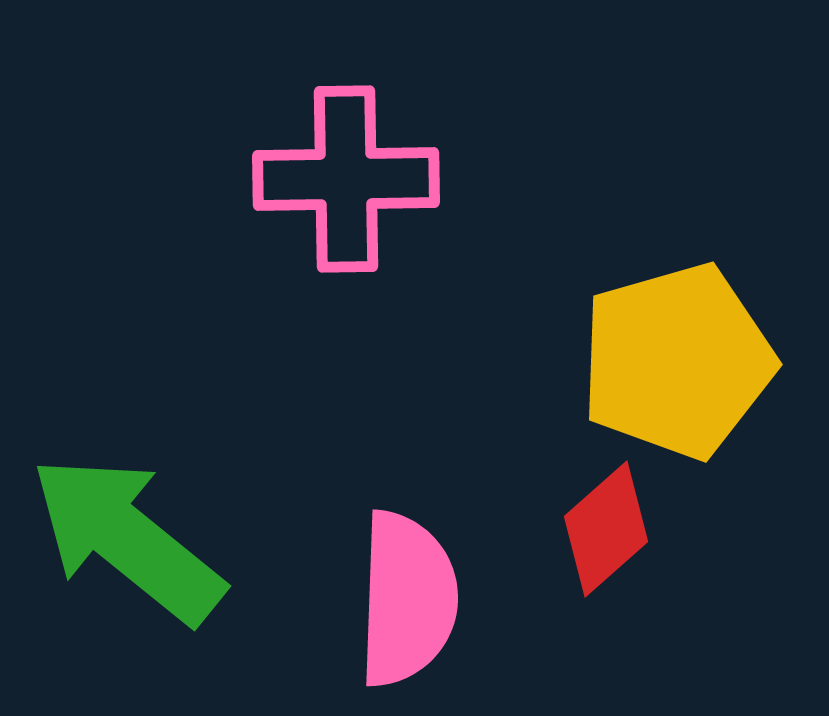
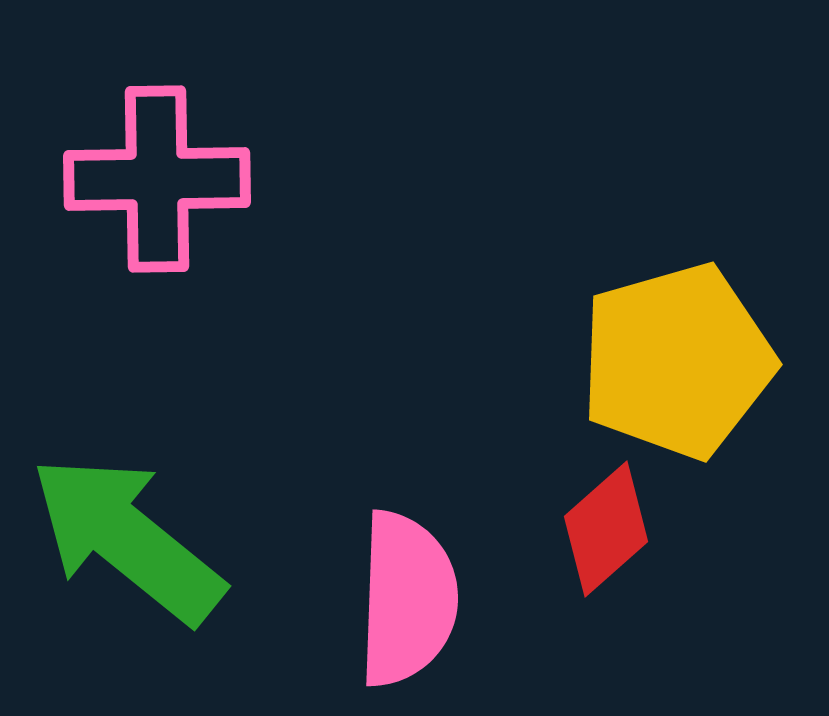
pink cross: moved 189 px left
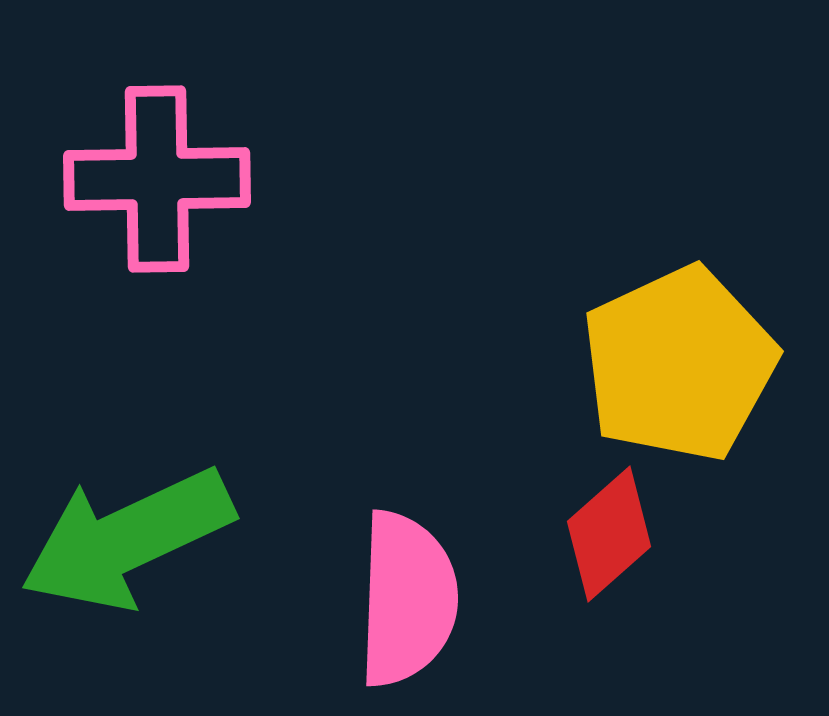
yellow pentagon: moved 2 px right, 3 px down; rotated 9 degrees counterclockwise
red diamond: moved 3 px right, 5 px down
green arrow: rotated 64 degrees counterclockwise
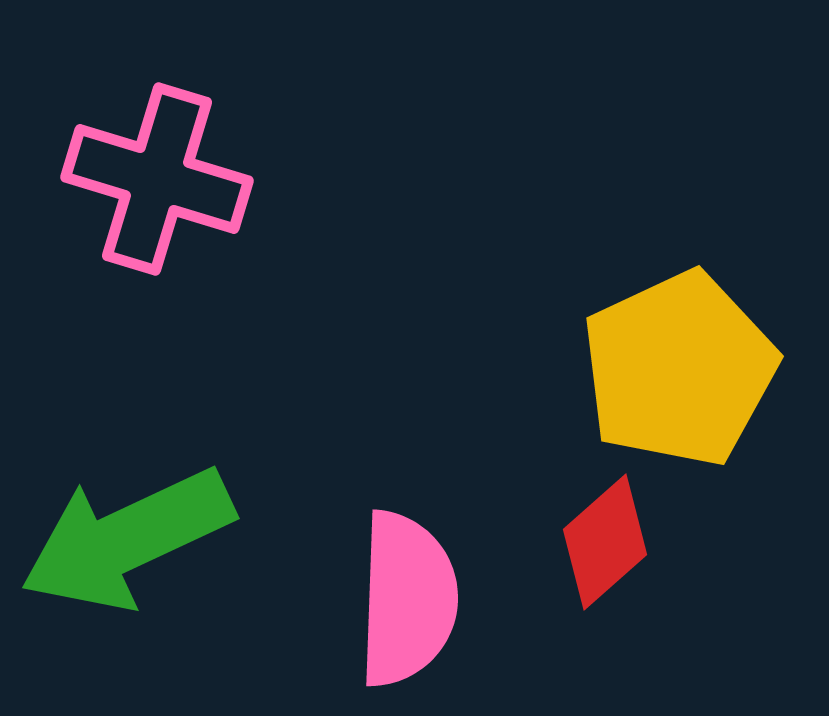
pink cross: rotated 18 degrees clockwise
yellow pentagon: moved 5 px down
red diamond: moved 4 px left, 8 px down
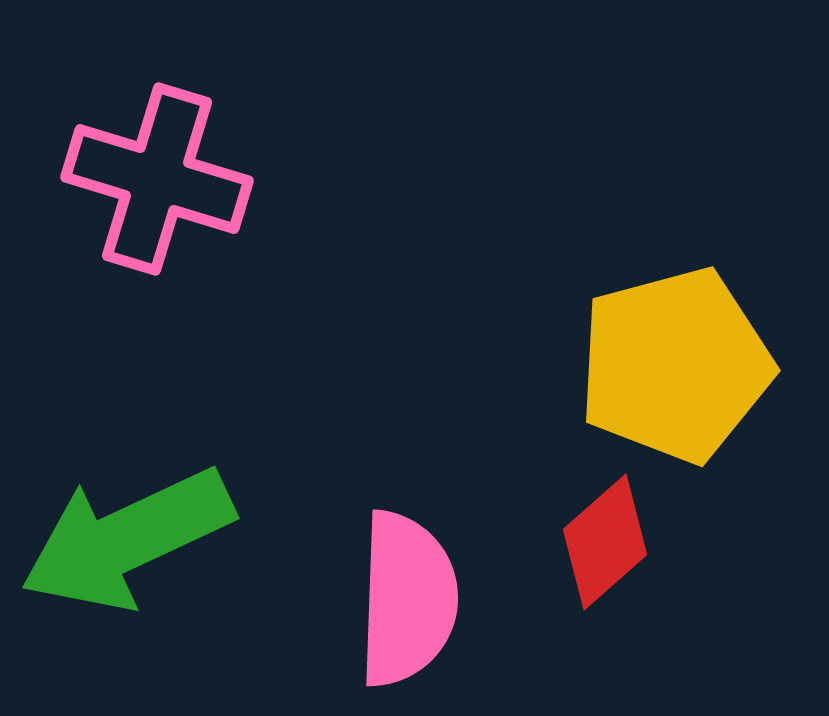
yellow pentagon: moved 4 px left, 4 px up; rotated 10 degrees clockwise
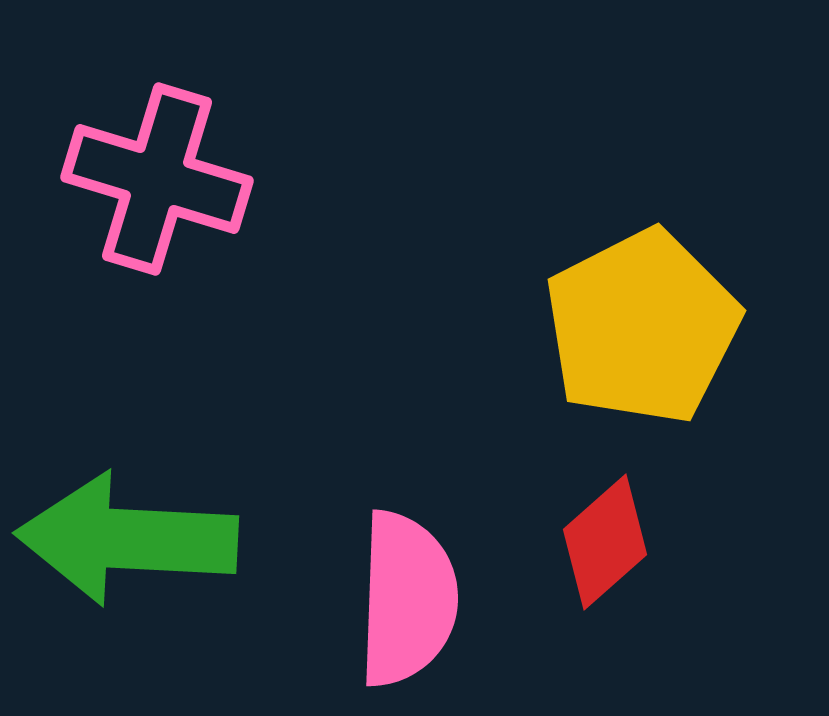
yellow pentagon: moved 33 px left, 38 px up; rotated 12 degrees counterclockwise
green arrow: rotated 28 degrees clockwise
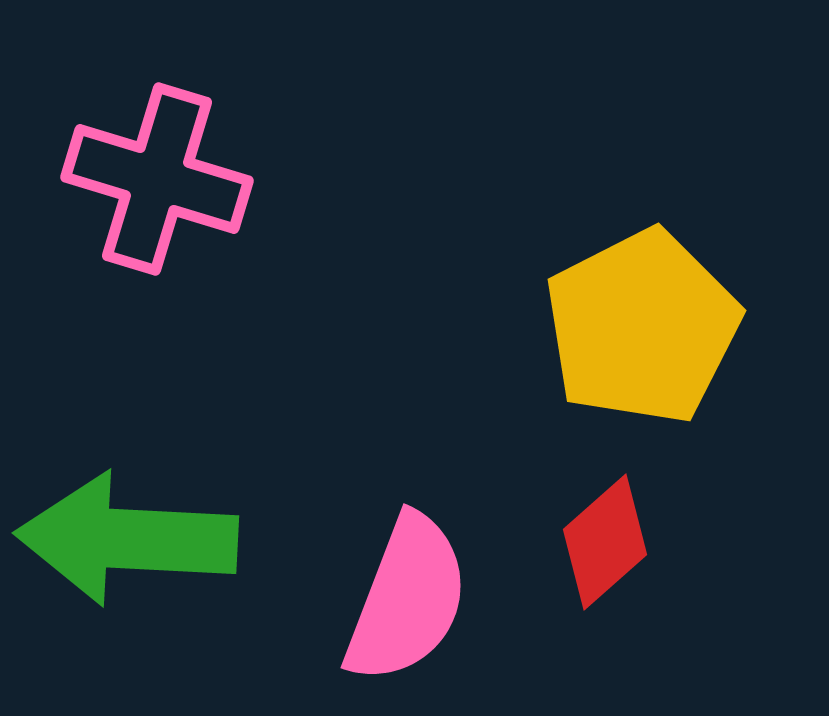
pink semicircle: rotated 19 degrees clockwise
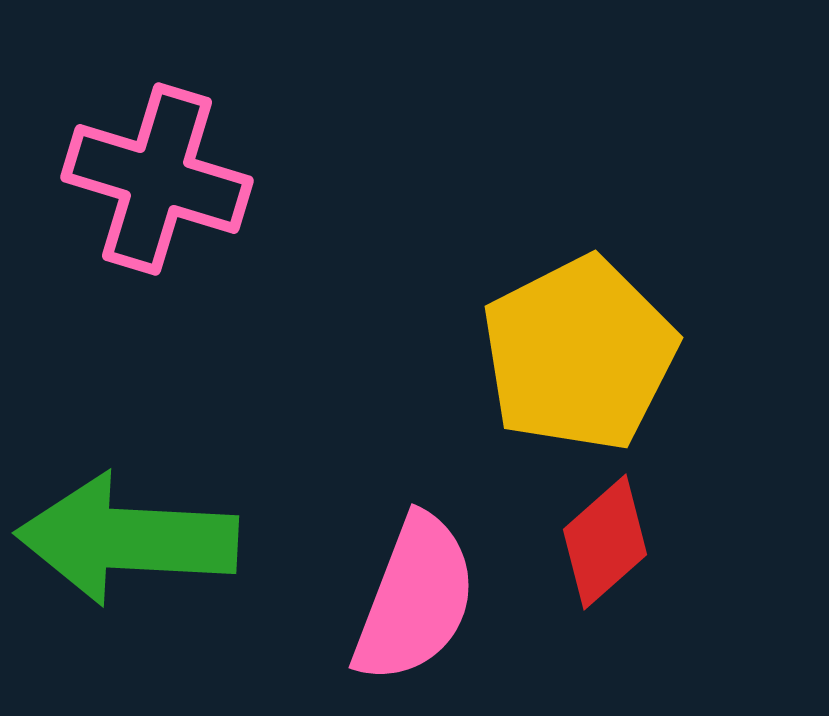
yellow pentagon: moved 63 px left, 27 px down
pink semicircle: moved 8 px right
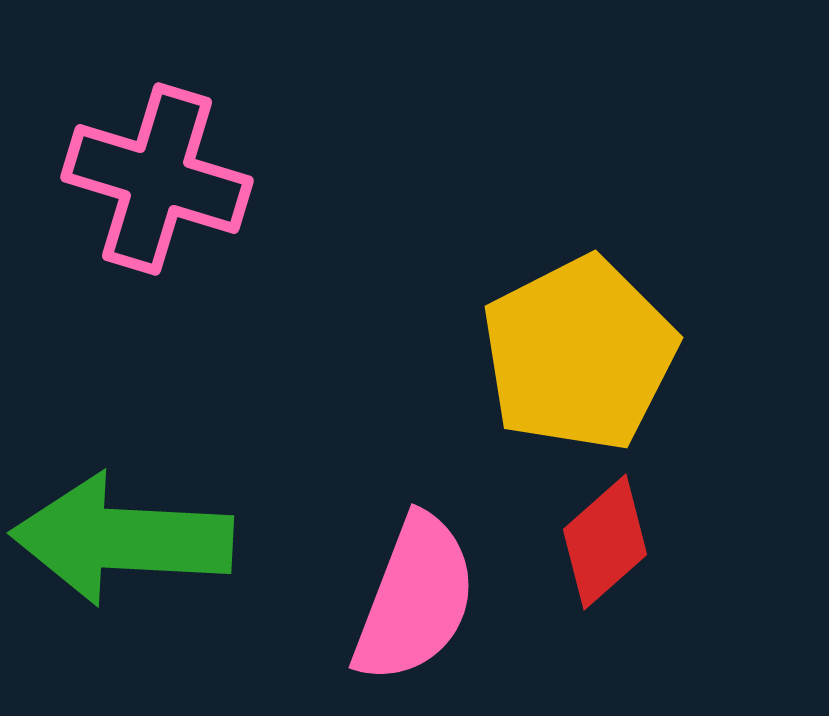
green arrow: moved 5 px left
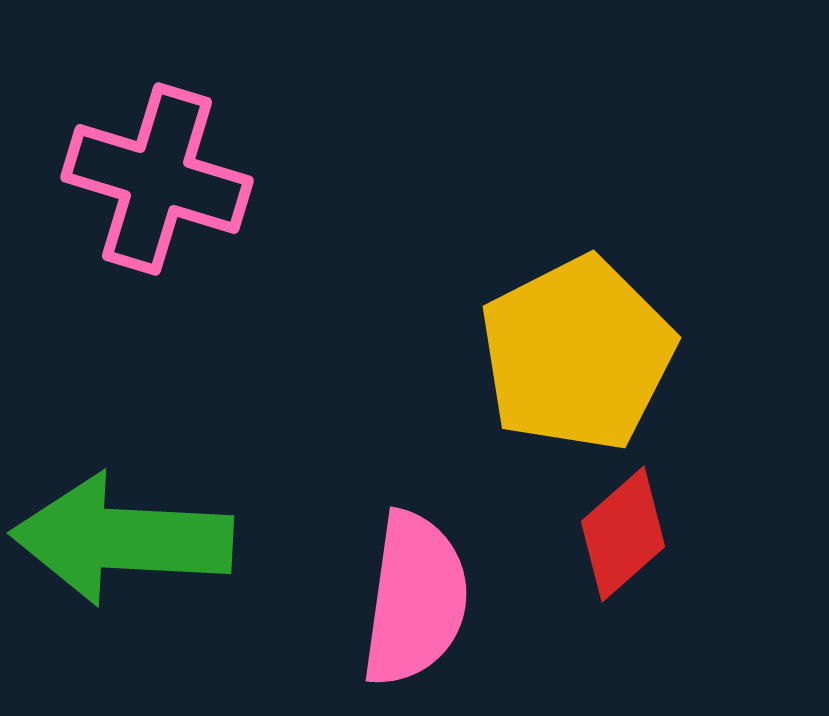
yellow pentagon: moved 2 px left
red diamond: moved 18 px right, 8 px up
pink semicircle: rotated 13 degrees counterclockwise
